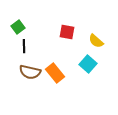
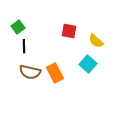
red square: moved 2 px right, 1 px up
orange rectangle: rotated 12 degrees clockwise
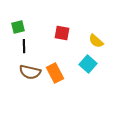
green square: rotated 24 degrees clockwise
red square: moved 7 px left, 2 px down
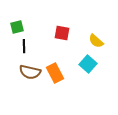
green square: moved 1 px left
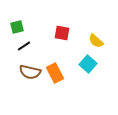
black line: rotated 56 degrees clockwise
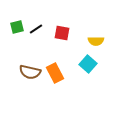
yellow semicircle: rotated 42 degrees counterclockwise
black line: moved 12 px right, 17 px up
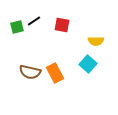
black line: moved 2 px left, 8 px up
red square: moved 8 px up
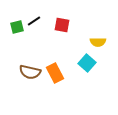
yellow semicircle: moved 2 px right, 1 px down
cyan square: moved 1 px left, 1 px up
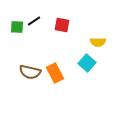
green square: rotated 16 degrees clockwise
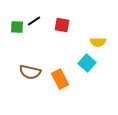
orange rectangle: moved 5 px right, 6 px down
